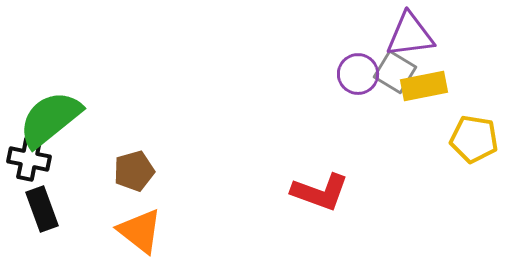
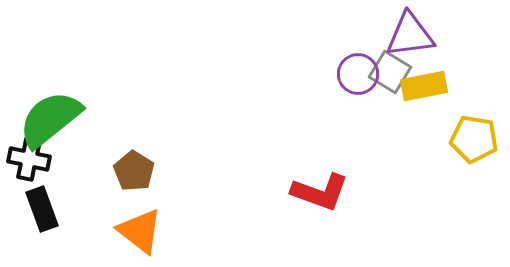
gray square: moved 5 px left
brown pentagon: rotated 24 degrees counterclockwise
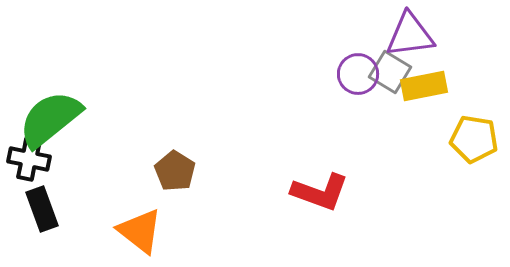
brown pentagon: moved 41 px right
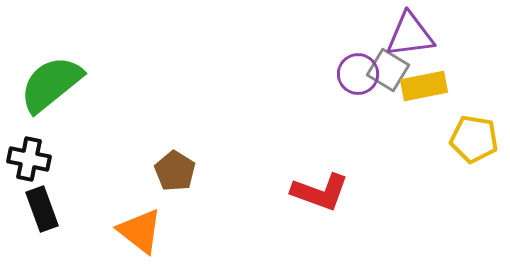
gray square: moved 2 px left, 2 px up
green semicircle: moved 1 px right, 35 px up
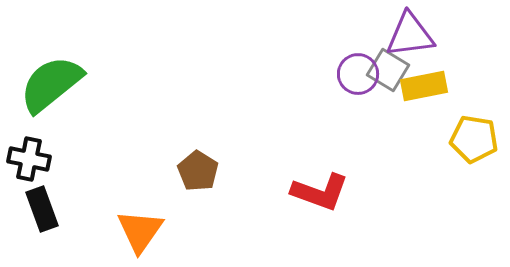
brown pentagon: moved 23 px right
orange triangle: rotated 27 degrees clockwise
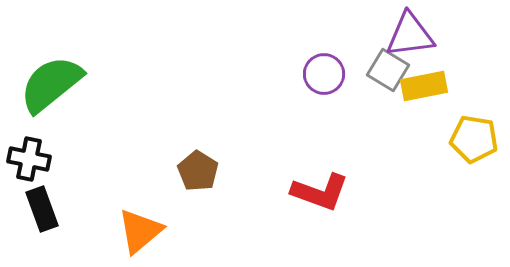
purple circle: moved 34 px left
orange triangle: rotated 15 degrees clockwise
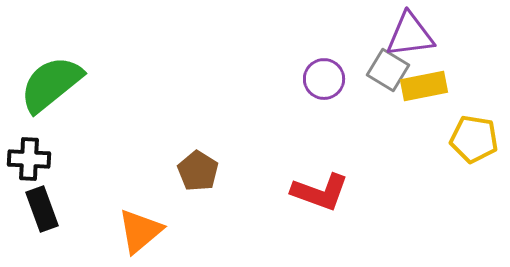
purple circle: moved 5 px down
black cross: rotated 9 degrees counterclockwise
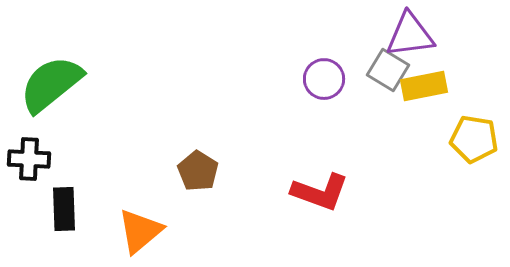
black rectangle: moved 22 px right; rotated 18 degrees clockwise
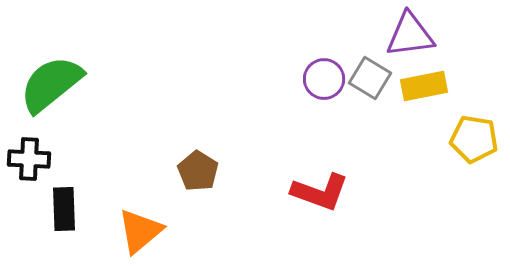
gray square: moved 18 px left, 8 px down
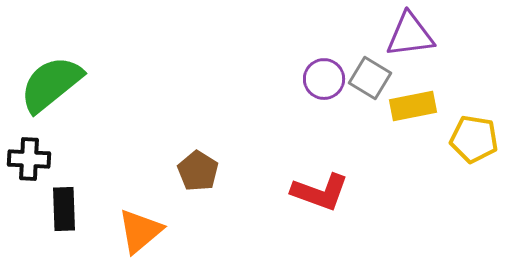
yellow rectangle: moved 11 px left, 20 px down
